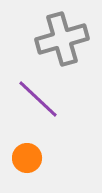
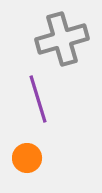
purple line: rotated 30 degrees clockwise
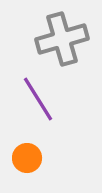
purple line: rotated 15 degrees counterclockwise
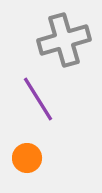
gray cross: moved 2 px right, 1 px down
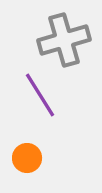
purple line: moved 2 px right, 4 px up
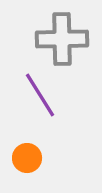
gray cross: moved 2 px left, 1 px up; rotated 15 degrees clockwise
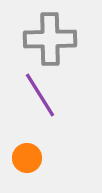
gray cross: moved 12 px left
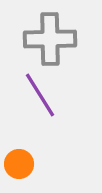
orange circle: moved 8 px left, 6 px down
